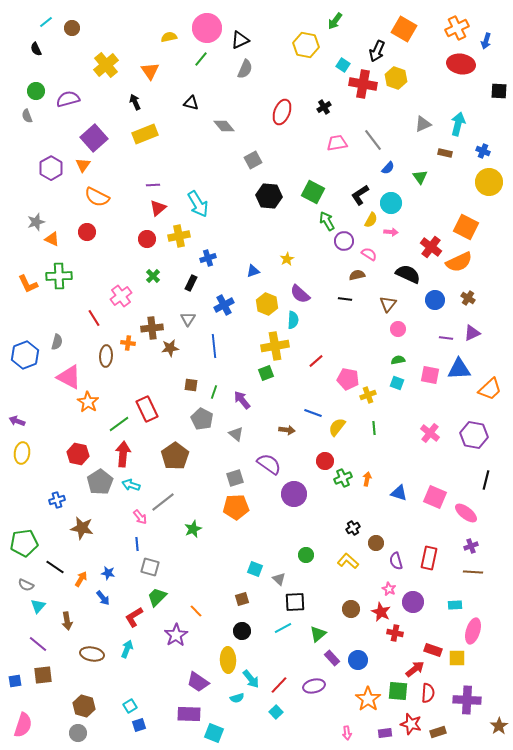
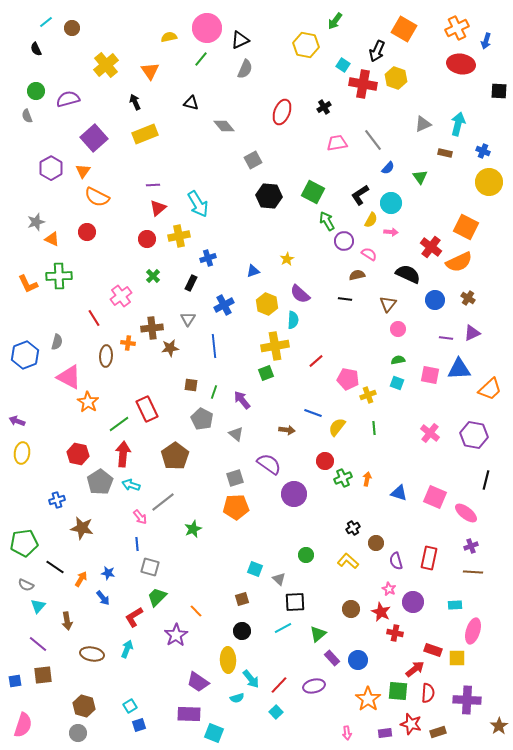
orange triangle at (83, 165): moved 6 px down
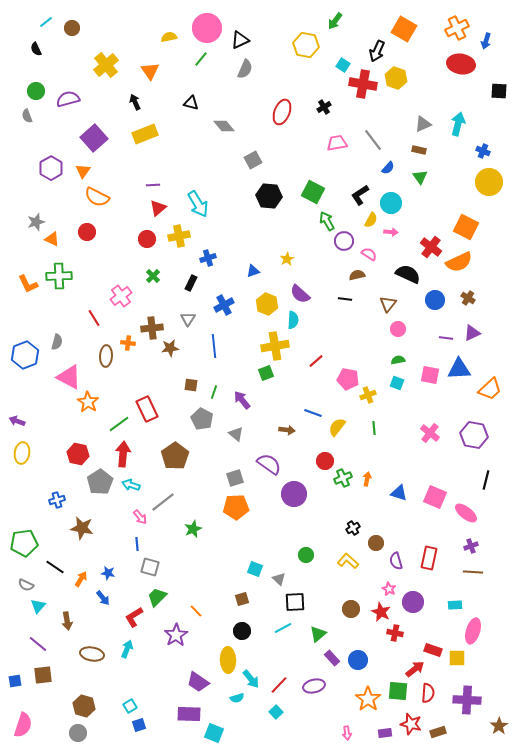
brown rectangle at (445, 153): moved 26 px left, 3 px up
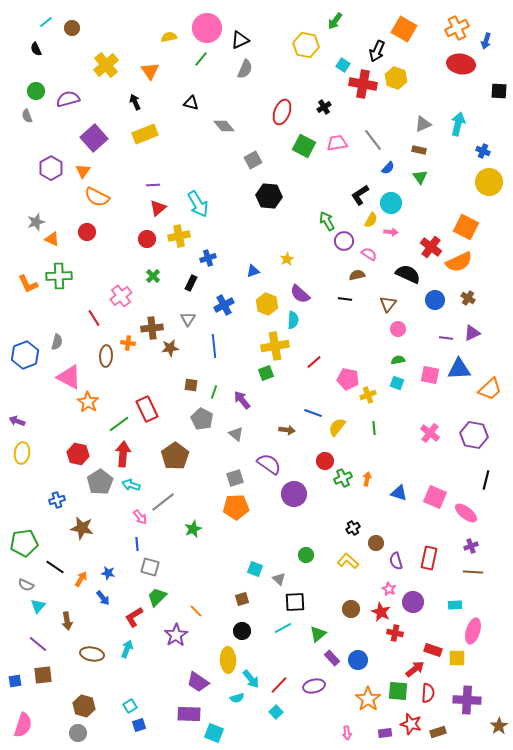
green square at (313, 192): moved 9 px left, 46 px up
red line at (316, 361): moved 2 px left, 1 px down
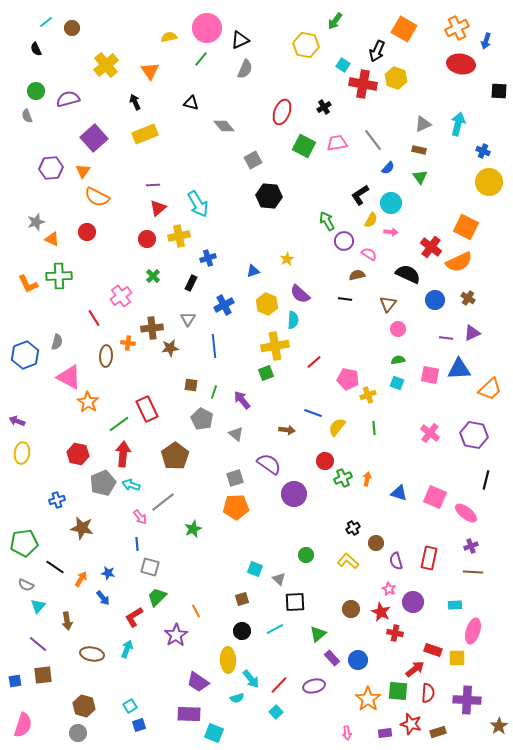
purple hexagon at (51, 168): rotated 25 degrees clockwise
gray pentagon at (100, 482): moved 3 px right, 1 px down; rotated 10 degrees clockwise
orange line at (196, 611): rotated 16 degrees clockwise
cyan line at (283, 628): moved 8 px left, 1 px down
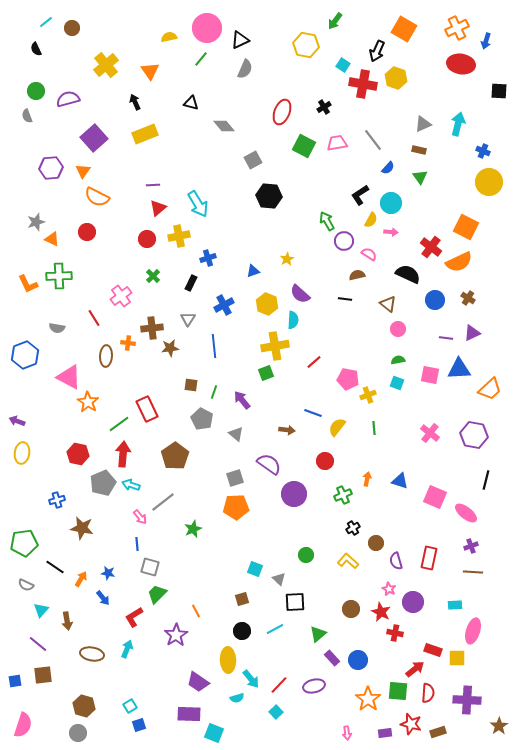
brown triangle at (388, 304): rotated 30 degrees counterclockwise
gray semicircle at (57, 342): moved 14 px up; rotated 84 degrees clockwise
green cross at (343, 478): moved 17 px down
blue triangle at (399, 493): moved 1 px right, 12 px up
green trapezoid at (157, 597): moved 3 px up
cyan triangle at (38, 606): moved 3 px right, 4 px down
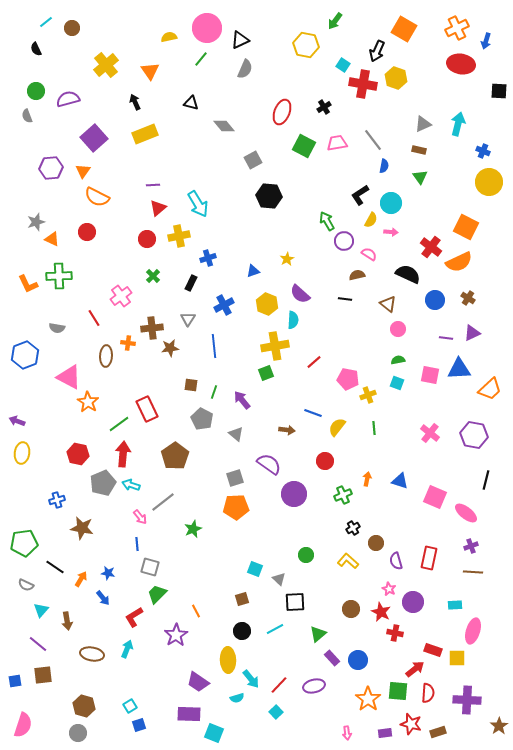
blue semicircle at (388, 168): moved 4 px left, 2 px up; rotated 32 degrees counterclockwise
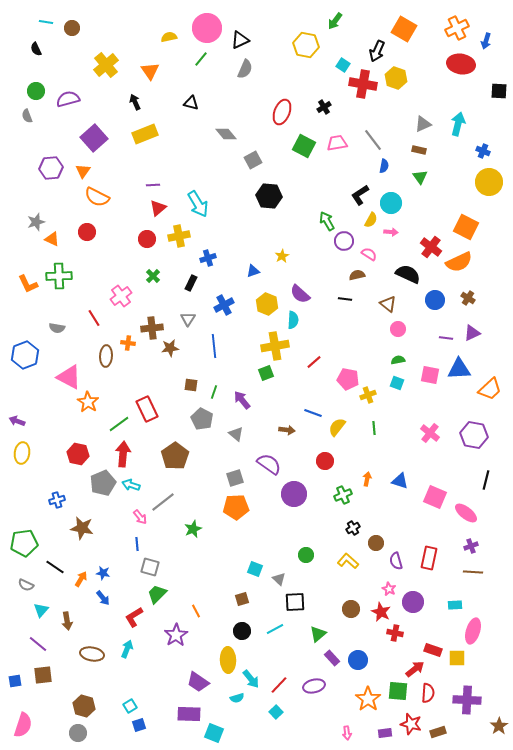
cyan line at (46, 22): rotated 48 degrees clockwise
gray diamond at (224, 126): moved 2 px right, 8 px down
yellow star at (287, 259): moved 5 px left, 3 px up
blue star at (108, 573): moved 5 px left
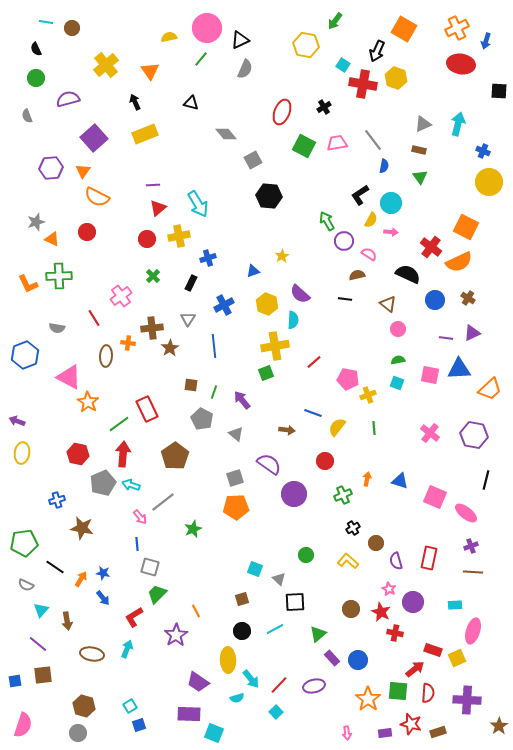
green circle at (36, 91): moved 13 px up
brown star at (170, 348): rotated 24 degrees counterclockwise
yellow square at (457, 658): rotated 24 degrees counterclockwise
